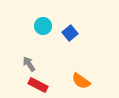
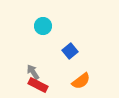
blue square: moved 18 px down
gray arrow: moved 4 px right, 8 px down
orange semicircle: rotated 72 degrees counterclockwise
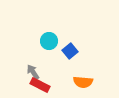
cyan circle: moved 6 px right, 15 px down
orange semicircle: moved 2 px right, 1 px down; rotated 42 degrees clockwise
red rectangle: moved 2 px right
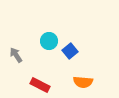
gray arrow: moved 17 px left, 17 px up
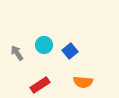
cyan circle: moved 5 px left, 4 px down
gray arrow: moved 1 px right, 2 px up
red rectangle: rotated 60 degrees counterclockwise
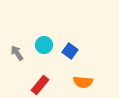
blue square: rotated 14 degrees counterclockwise
red rectangle: rotated 18 degrees counterclockwise
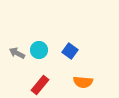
cyan circle: moved 5 px left, 5 px down
gray arrow: rotated 28 degrees counterclockwise
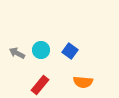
cyan circle: moved 2 px right
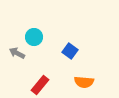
cyan circle: moved 7 px left, 13 px up
orange semicircle: moved 1 px right
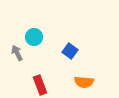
gray arrow: rotated 35 degrees clockwise
red rectangle: rotated 60 degrees counterclockwise
